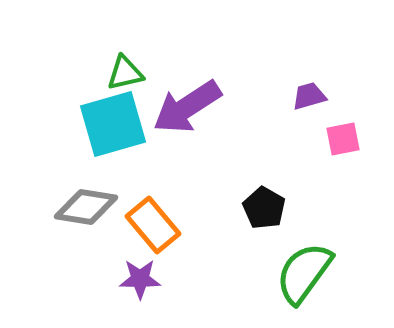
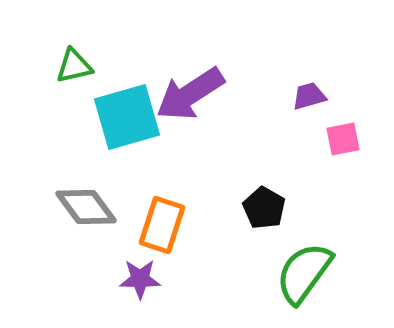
green triangle: moved 51 px left, 7 px up
purple arrow: moved 3 px right, 13 px up
cyan square: moved 14 px right, 7 px up
gray diamond: rotated 44 degrees clockwise
orange rectangle: moved 9 px right; rotated 58 degrees clockwise
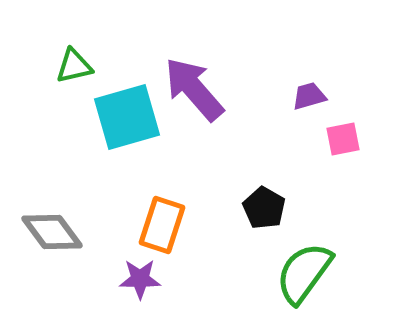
purple arrow: moved 4 px right, 5 px up; rotated 82 degrees clockwise
gray diamond: moved 34 px left, 25 px down
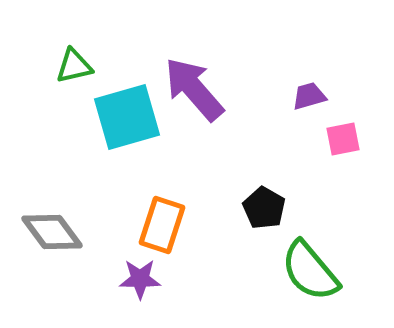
green semicircle: moved 6 px right, 2 px up; rotated 76 degrees counterclockwise
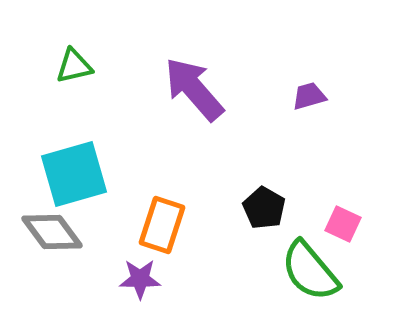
cyan square: moved 53 px left, 57 px down
pink square: moved 85 px down; rotated 36 degrees clockwise
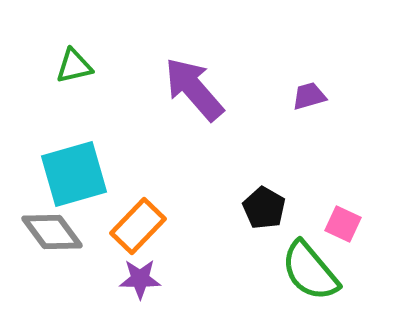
orange rectangle: moved 24 px left, 1 px down; rotated 26 degrees clockwise
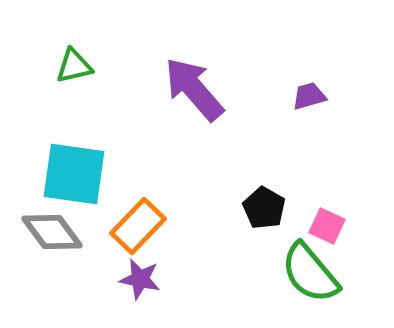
cyan square: rotated 24 degrees clockwise
pink square: moved 16 px left, 2 px down
green semicircle: moved 2 px down
purple star: rotated 12 degrees clockwise
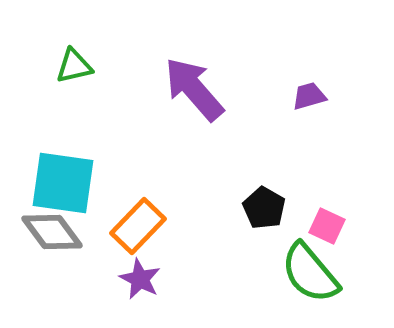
cyan square: moved 11 px left, 9 px down
purple star: rotated 15 degrees clockwise
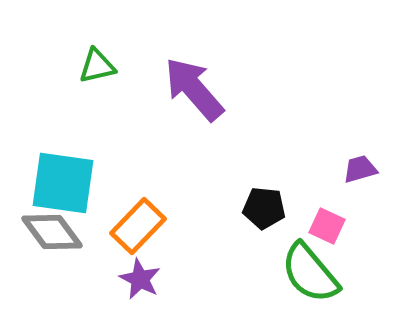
green triangle: moved 23 px right
purple trapezoid: moved 51 px right, 73 px down
black pentagon: rotated 24 degrees counterclockwise
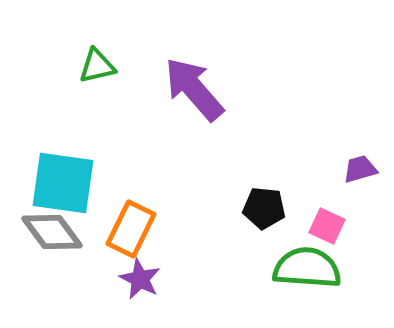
orange rectangle: moved 7 px left, 3 px down; rotated 18 degrees counterclockwise
green semicircle: moved 3 px left, 5 px up; rotated 134 degrees clockwise
